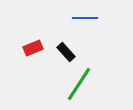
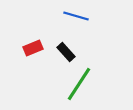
blue line: moved 9 px left, 2 px up; rotated 15 degrees clockwise
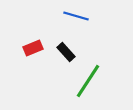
green line: moved 9 px right, 3 px up
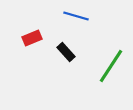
red rectangle: moved 1 px left, 10 px up
green line: moved 23 px right, 15 px up
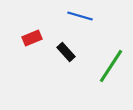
blue line: moved 4 px right
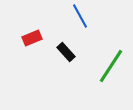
blue line: rotated 45 degrees clockwise
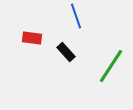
blue line: moved 4 px left; rotated 10 degrees clockwise
red rectangle: rotated 30 degrees clockwise
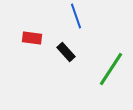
green line: moved 3 px down
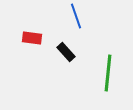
green line: moved 3 px left, 4 px down; rotated 27 degrees counterclockwise
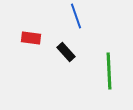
red rectangle: moved 1 px left
green line: moved 1 px right, 2 px up; rotated 9 degrees counterclockwise
